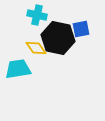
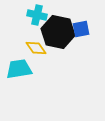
black hexagon: moved 6 px up
cyan trapezoid: moved 1 px right
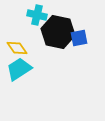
blue square: moved 2 px left, 9 px down
yellow diamond: moved 19 px left
cyan trapezoid: rotated 24 degrees counterclockwise
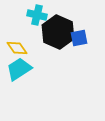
black hexagon: rotated 12 degrees clockwise
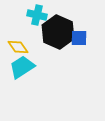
blue square: rotated 12 degrees clockwise
yellow diamond: moved 1 px right, 1 px up
cyan trapezoid: moved 3 px right, 2 px up
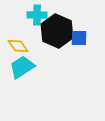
cyan cross: rotated 12 degrees counterclockwise
black hexagon: moved 1 px left, 1 px up
yellow diamond: moved 1 px up
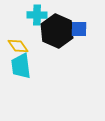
blue square: moved 9 px up
cyan trapezoid: moved 1 px left, 1 px up; rotated 64 degrees counterclockwise
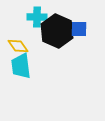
cyan cross: moved 2 px down
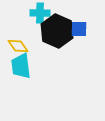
cyan cross: moved 3 px right, 4 px up
